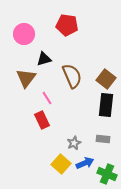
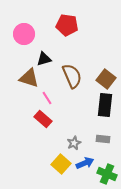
brown triangle: moved 3 px right; rotated 50 degrees counterclockwise
black rectangle: moved 1 px left
red rectangle: moved 1 px right, 1 px up; rotated 24 degrees counterclockwise
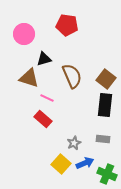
pink line: rotated 32 degrees counterclockwise
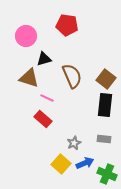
pink circle: moved 2 px right, 2 px down
gray rectangle: moved 1 px right
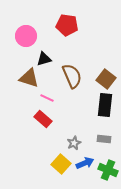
green cross: moved 1 px right, 4 px up
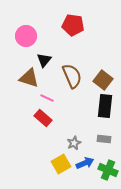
red pentagon: moved 6 px right
black triangle: moved 1 px down; rotated 35 degrees counterclockwise
brown square: moved 3 px left, 1 px down
black rectangle: moved 1 px down
red rectangle: moved 1 px up
yellow square: rotated 18 degrees clockwise
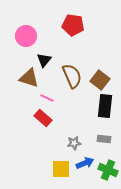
brown square: moved 3 px left
gray star: rotated 16 degrees clockwise
yellow square: moved 5 px down; rotated 30 degrees clockwise
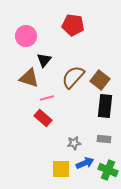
brown semicircle: moved 1 px right, 1 px down; rotated 115 degrees counterclockwise
pink line: rotated 40 degrees counterclockwise
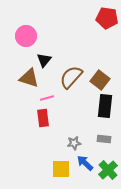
red pentagon: moved 34 px right, 7 px up
brown semicircle: moved 2 px left
red rectangle: rotated 42 degrees clockwise
blue arrow: rotated 114 degrees counterclockwise
green cross: rotated 24 degrees clockwise
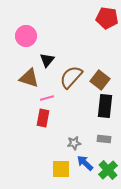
black triangle: moved 3 px right
red rectangle: rotated 18 degrees clockwise
